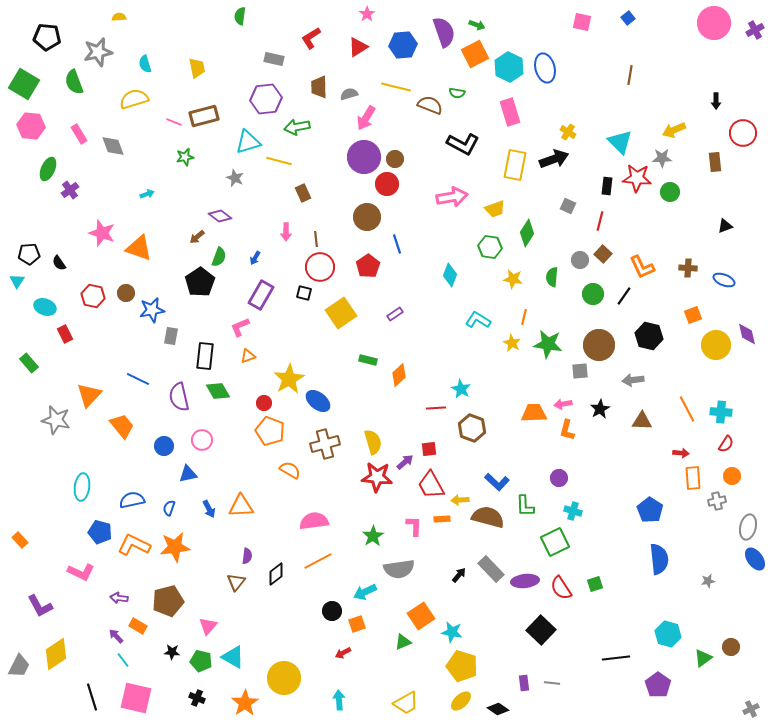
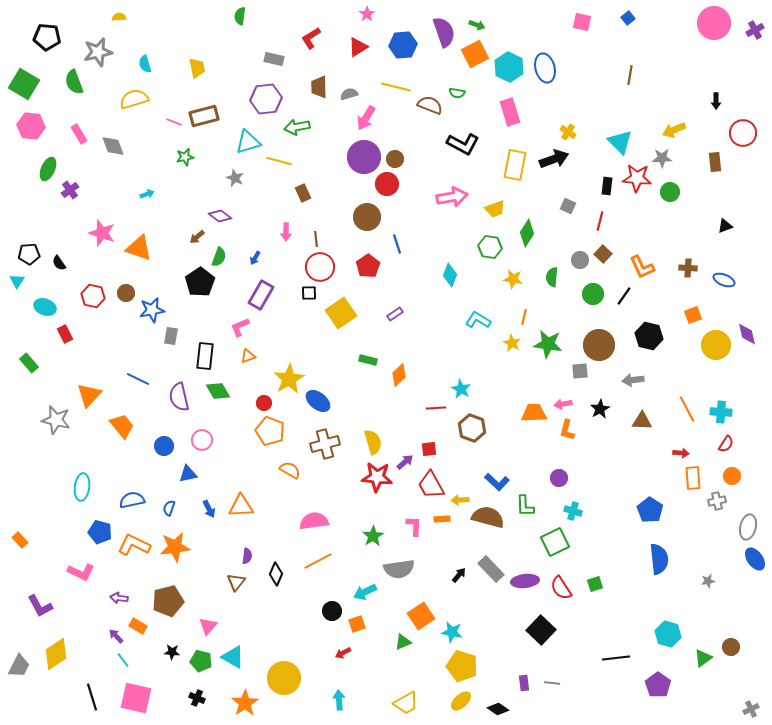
black square at (304, 293): moved 5 px right; rotated 14 degrees counterclockwise
black diamond at (276, 574): rotated 30 degrees counterclockwise
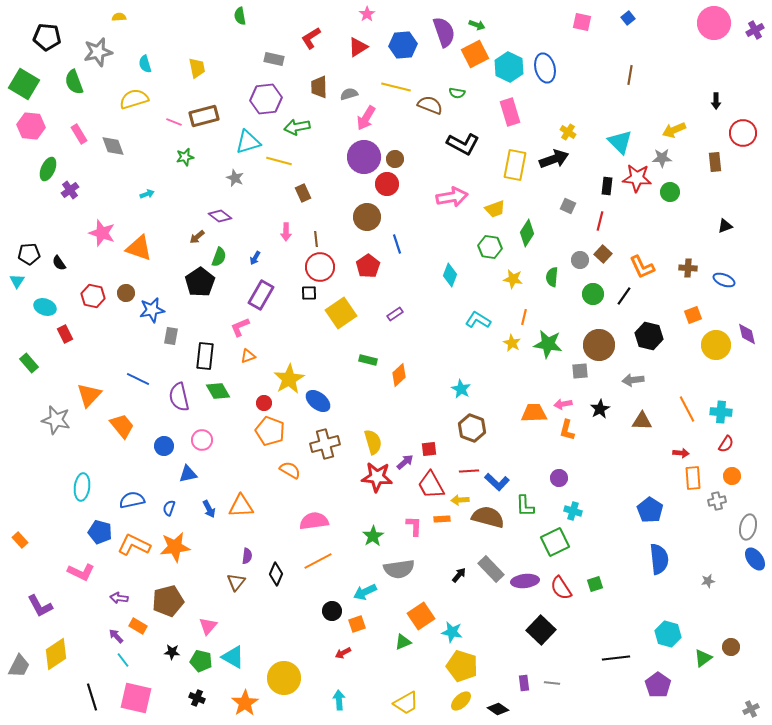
green semicircle at (240, 16): rotated 18 degrees counterclockwise
red line at (436, 408): moved 33 px right, 63 px down
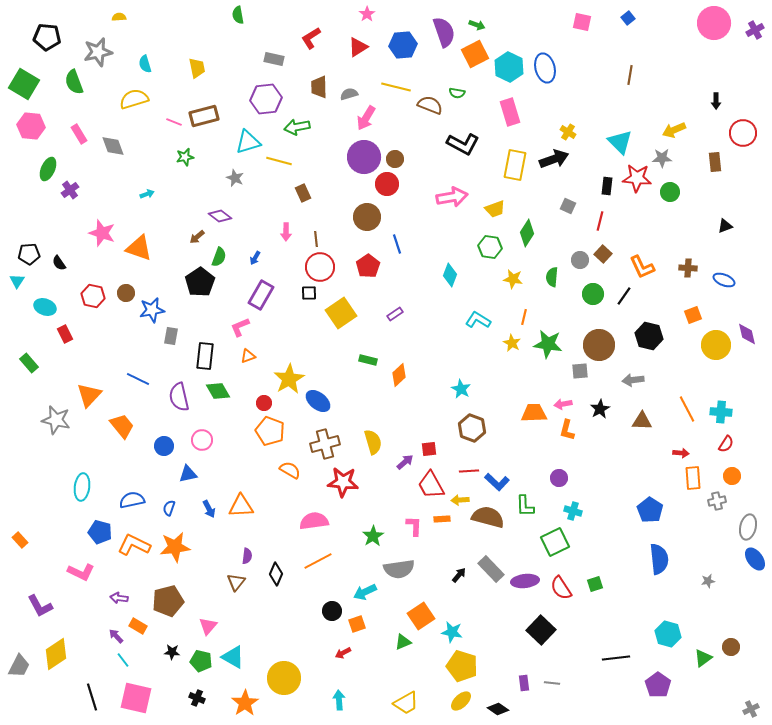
green semicircle at (240, 16): moved 2 px left, 1 px up
red star at (377, 477): moved 34 px left, 5 px down
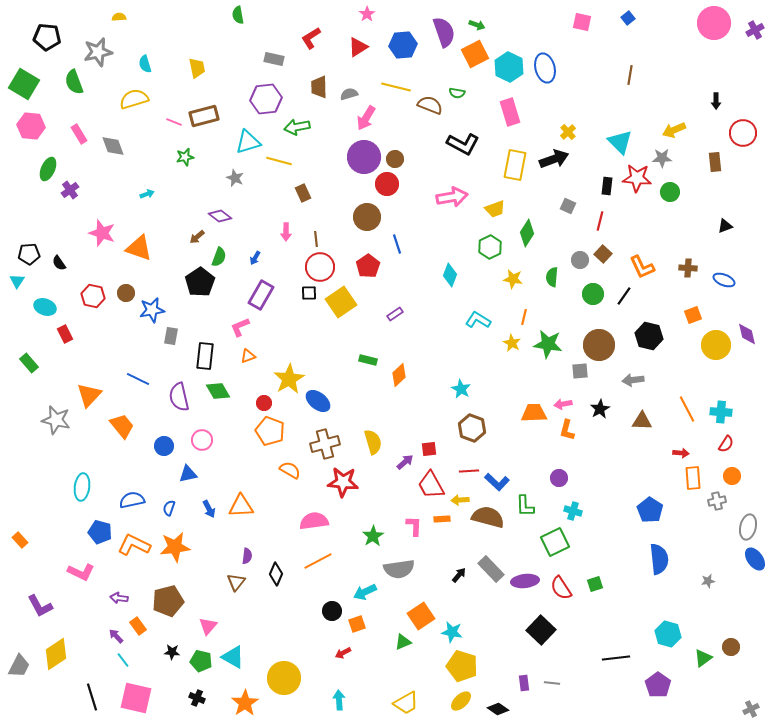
yellow cross at (568, 132): rotated 14 degrees clockwise
green hexagon at (490, 247): rotated 25 degrees clockwise
yellow square at (341, 313): moved 11 px up
orange rectangle at (138, 626): rotated 24 degrees clockwise
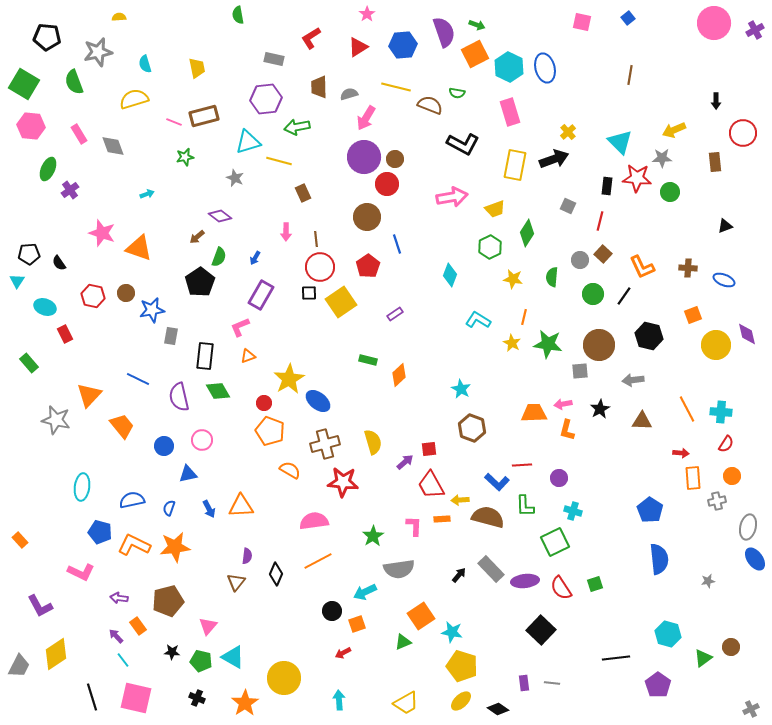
red line at (469, 471): moved 53 px right, 6 px up
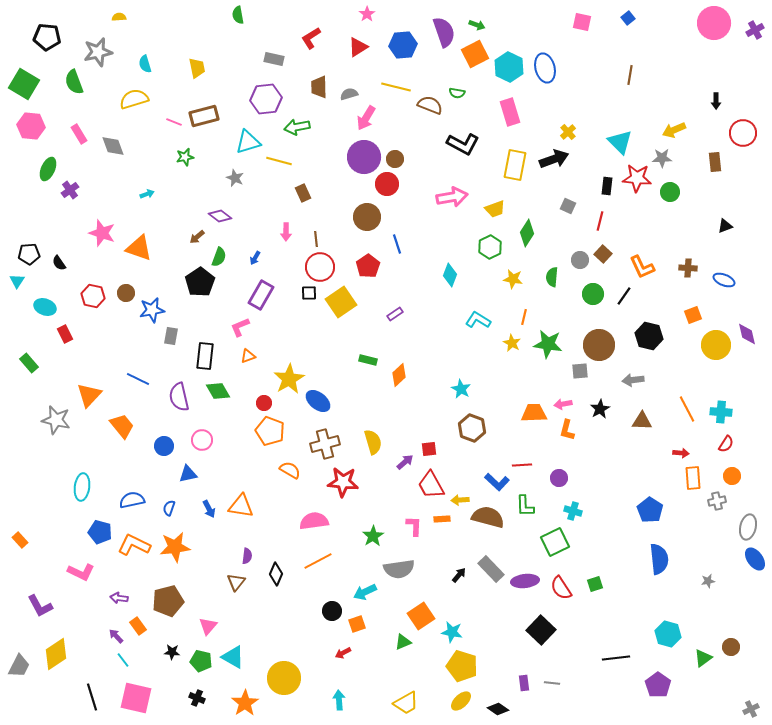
orange triangle at (241, 506): rotated 12 degrees clockwise
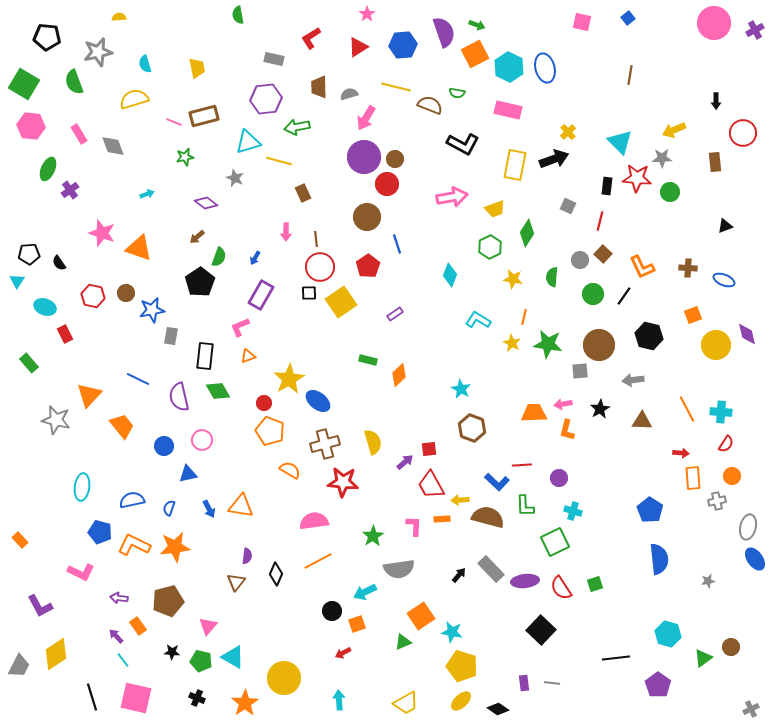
pink rectangle at (510, 112): moved 2 px left, 2 px up; rotated 60 degrees counterclockwise
purple diamond at (220, 216): moved 14 px left, 13 px up
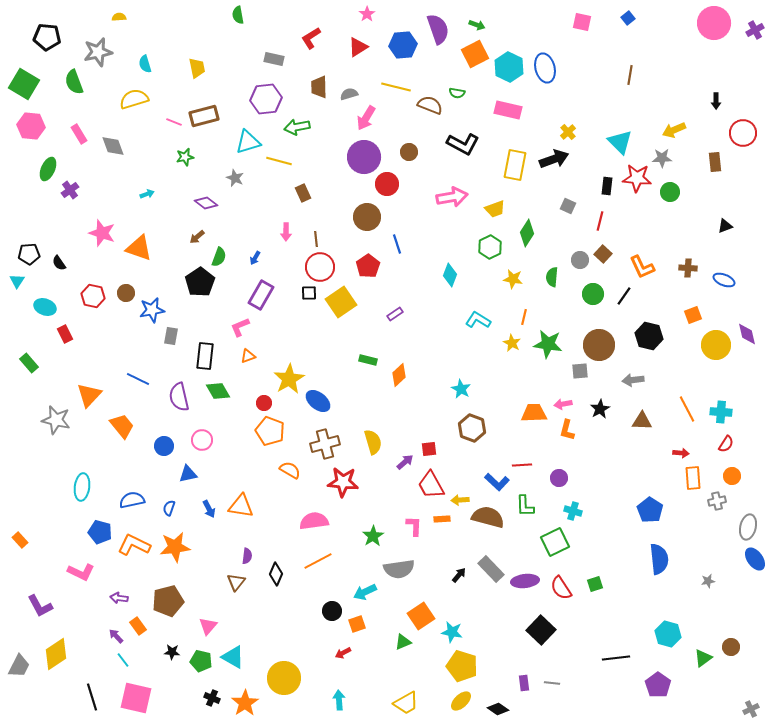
purple semicircle at (444, 32): moved 6 px left, 3 px up
brown circle at (395, 159): moved 14 px right, 7 px up
black cross at (197, 698): moved 15 px right
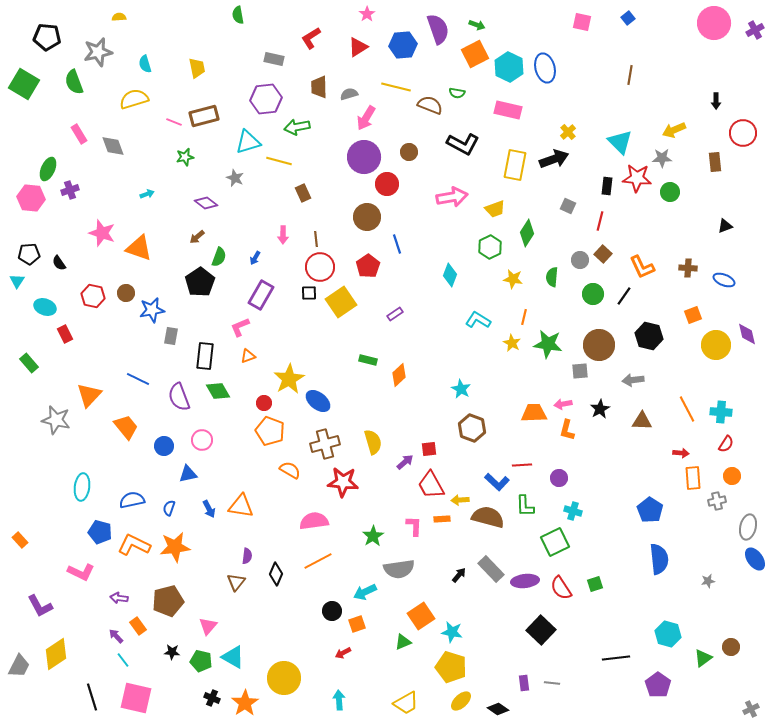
pink hexagon at (31, 126): moved 72 px down
purple cross at (70, 190): rotated 18 degrees clockwise
pink arrow at (286, 232): moved 3 px left, 3 px down
purple semicircle at (179, 397): rotated 8 degrees counterclockwise
orange trapezoid at (122, 426): moved 4 px right, 1 px down
yellow pentagon at (462, 666): moved 11 px left, 1 px down
